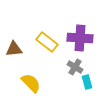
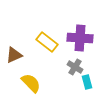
brown triangle: moved 6 px down; rotated 18 degrees counterclockwise
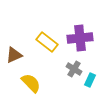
purple cross: rotated 10 degrees counterclockwise
gray cross: moved 1 px left, 2 px down
cyan rectangle: moved 3 px right, 2 px up; rotated 40 degrees clockwise
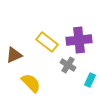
purple cross: moved 1 px left, 2 px down
gray cross: moved 6 px left, 4 px up
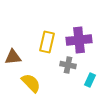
yellow rectangle: rotated 65 degrees clockwise
brown triangle: moved 1 px left, 2 px down; rotated 18 degrees clockwise
gray cross: rotated 21 degrees counterclockwise
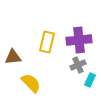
gray cross: moved 10 px right; rotated 35 degrees counterclockwise
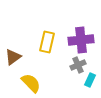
purple cross: moved 2 px right
brown triangle: rotated 30 degrees counterclockwise
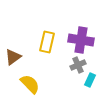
purple cross: rotated 15 degrees clockwise
yellow semicircle: moved 1 px left, 1 px down
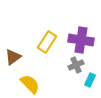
yellow rectangle: rotated 20 degrees clockwise
gray cross: moved 2 px left
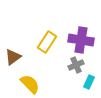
cyan rectangle: moved 1 px left, 2 px down
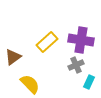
yellow rectangle: rotated 15 degrees clockwise
